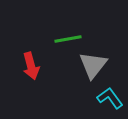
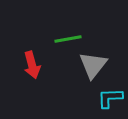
red arrow: moved 1 px right, 1 px up
cyan L-shape: rotated 56 degrees counterclockwise
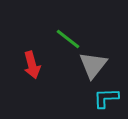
green line: rotated 48 degrees clockwise
cyan L-shape: moved 4 px left
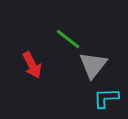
red arrow: rotated 12 degrees counterclockwise
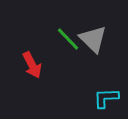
green line: rotated 8 degrees clockwise
gray triangle: moved 26 px up; rotated 24 degrees counterclockwise
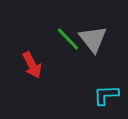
gray triangle: rotated 8 degrees clockwise
cyan L-shape: moved 3 px up
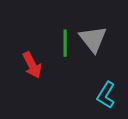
green line: moved 3 px left, 4 px down; rotated 44 degrees clockwise
cyan L-shape: rotated 56 degrees counterclockwise
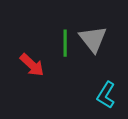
red arrow: rotated 20 degrees counterclockwise
